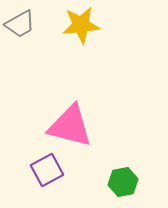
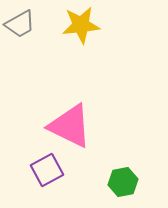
pink triangle: rotated 12 degrees clockwise
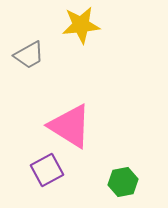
gray trapezoid: moved 9 px right, 31 px down
pink triangle: rotated 6 degrees clockwise
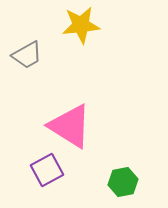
gray trapezoid: moved 2 px left
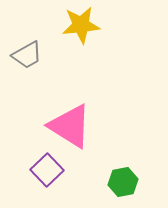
purple square: rotated 16 degrees counterclockwise
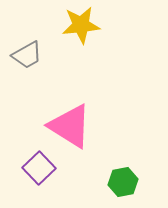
purple square: moved 8 px left, 2 px up
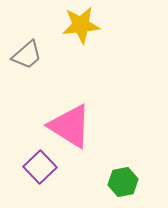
gray trapezoid: rotated 12 degrees counterclockwise
purple square: moved 1 px right, 1 px up
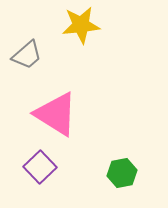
pink triangle: moved 14 px left, 12 px up
green hexagon: moved 1 px left, 9 px up
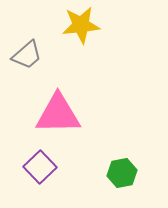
pink triangle: moved 2 px right; rotated 33 degrees counterclockwise
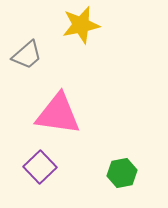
yellow star: rotated 6 degrees counterclockwise
pink triangle: rotated 9 degrees clockwise
